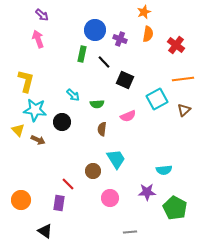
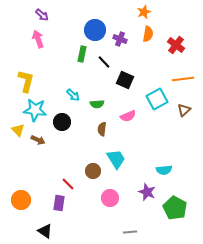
purple star: rotated 24 degrees clockwise
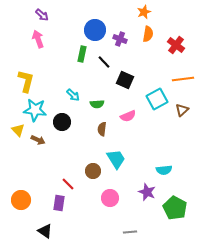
brown triangle: moved 2 px left
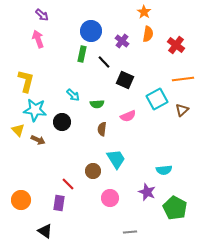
orange star: rotated 16 degrees counterclockwise
blue circle: moved 4 px left, 1 px down
purple cross: moved 2 px right, 2 px down; rotated 16 degrees clockwise
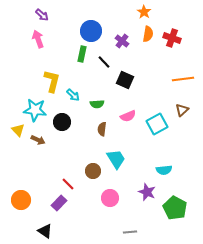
red cross: moved 4 px left, 7 px up; rotated 18 degrees counterclockwise
yellow L-shape: moved 26 px right
cyan square: moved 25 px down
purple rectangle: rotated 35 degrees clockwise
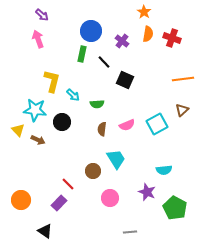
pink semicircle: moved 1 px left, 9 px down
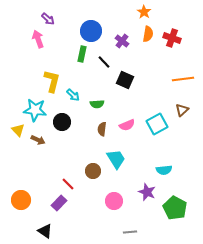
purple arrow: moved 6 px right, 4 px down
pink circle: moved 4 px right, 3 px down
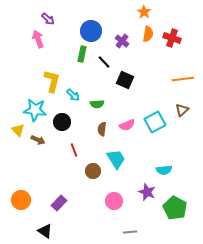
cyan square: moved 2 px left, 2 px up
red line: moved 6 px right, 34 px up; rotated 24 degrees clockwise
